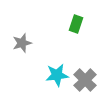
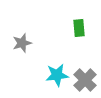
green rectangle: moved 3 px right, 4 px down; rotated 24 degrees counterclockwise
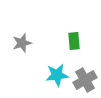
green rectangle: moved 5 px left, 13 px down
gray cross: rotated 15 degrees clockwise
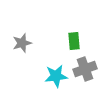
cyan star: moved 1 px left, 1 px down
gray cross: moved 11 px up; rotated 10 degrees clockwise
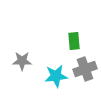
gray star: moved 18 px down; rotated 18 degrees clockwise
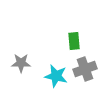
gray star: moved 1 px left, 2 px down
cyan star: rotated 20 degrees clockwise
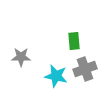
gray star: moved 6 px up
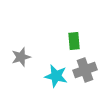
gray star: rotated 18 degrees counterclockwise
gray cross: moved 1 px down
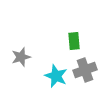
cyan star: rotated 10 degrees clockwise
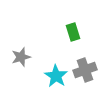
green rectangle: moved 1 px left, 9 px up; rotated 12 degrees counterclockwise
cyan star: rotated 10 degrees clockwise
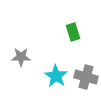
gray star: rotated 18 degrees clockwise
gray cross: moved 1 px right, 7 px down; rotated 35 degrees clockwise
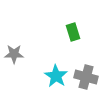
gray star: moved 7 px left, 3 px up
